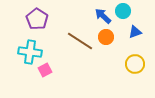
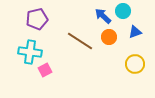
purple pentagon: rotated 25 degrees clockwise
orange circle: moved 3 px right
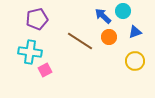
yellow circle: moved 3 px up
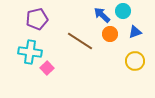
blue arrow: moved 1 px left, 1 px up
orange circle: moved 1 px right, 3 px up
pink square: moved 2 px right, 2 px up; rotated 16 degrees counterclockwise
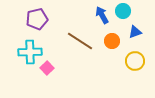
blue arrow: rotated 18 degrees clockwise
orange circle: moved 2 px right, 7 px down
cyan cross: rotated 10 degrees counterclockwise
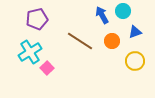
cyan cross: rotated 30 degrees counterclockwise
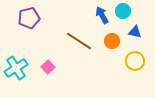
purple pentagon: moved 8 px left, 1 px up
blue triangle: rotated 32 degrees clockwise
brown line: moved 1 px left
cyan cross: moved 14 px left, 16 px down
pink square: moved 1 px right, 1 px up
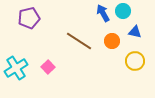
blue arrow: moved 1 px right, 2 px up
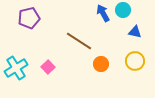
cyan circle: moved 1 px up
orange circle: moved 11 px left, 23 px down
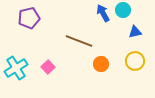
blue triangle: rotated 24 degrees counterclockwise
brown line: rotated 12 degrees counterclockwise
